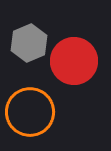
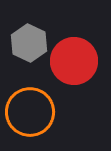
gray hexagon: rotated 12 degrees counterclockwise
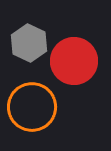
orange circle: moved 2 px right, 5 px up
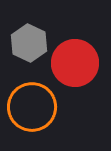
red circle: moved 1 px right, 2 px down
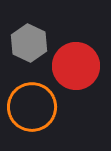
red circle: moved 1 px right, 3 px down
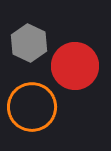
red circle: moved 1 px left
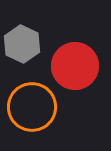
gray hexagon: moved 7 px left, 1 px down
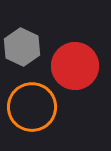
gray hexagon: moved 3 px down
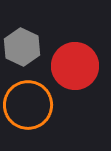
orange circle: moved 4 px left, 2 px up
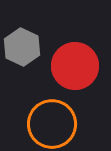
orange circle: moved 24 px right, 19 px down
